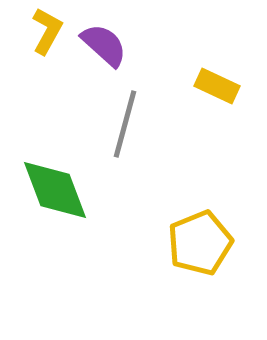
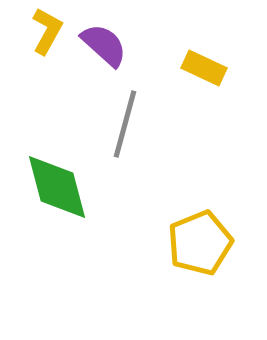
yellow rectangle: moved 13 px left, 18 px up
green diamond: moved 2 px right, 3 px up; rotated 6 degrees clockwise
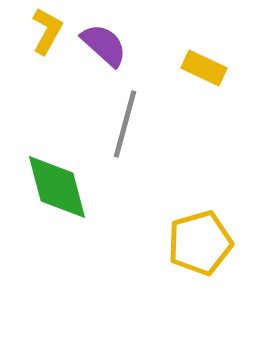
yellow pentagon: rotated 6 degrees clockwise
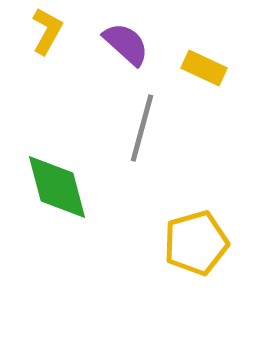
purple semicircle: moved 22 px right, 1 px up
gray line: moved 17 px right, 4 px down
yellow pentagon: moved 4 px left
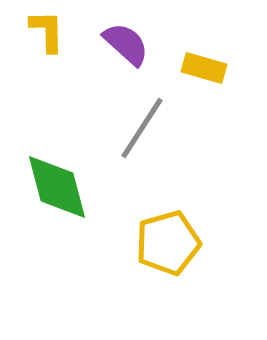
yellow L-shape: rotated 30 degrees counterclockwise
yellow rectangle: rotated 9 degrees counterclockwise
gray line: rotated 18 degrees clockwise
yellow pentagon: moved 28 px left
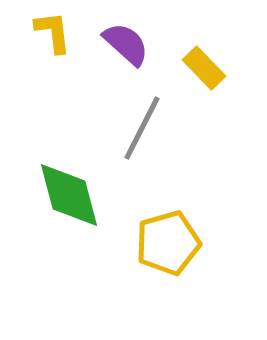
yellow L-shape: moved 6 px right, 1 px down; rotated 6 degrees counterclockwise
yellow rectangle: rotated 30 degrees clockwise
gray line: rotated 6 degrees counterclockwise
green diamond: moved 12 px right, 8 px down
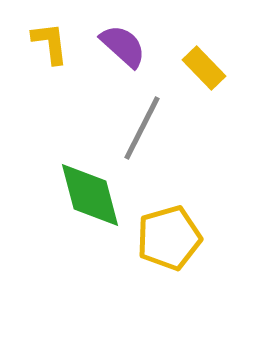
yellow L-shape: moved 3 px left, 11 px down
purple semicircle: moved 3 px left, 2 px down
green diamond: moved 21 px right
yellow pentagon: moved 1 px right, 5 px up
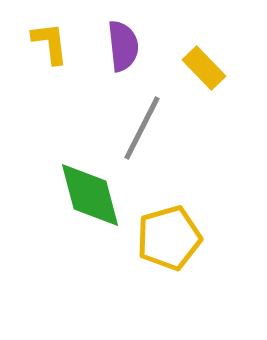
purple semicircle: rotated 42 degrees clockwise
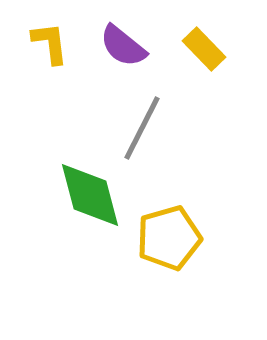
purple semicircle: rotated 135 degrees clockwise
yellow rectangle: moved 19 px up
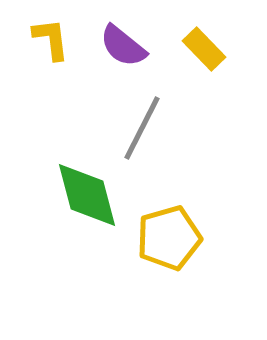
yellow L-shape: moved 1 px right, 4 px up
green diamond: moved 3 px left
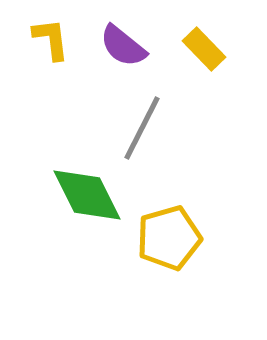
green diamond: rotated 12 degrees counterclockwise
